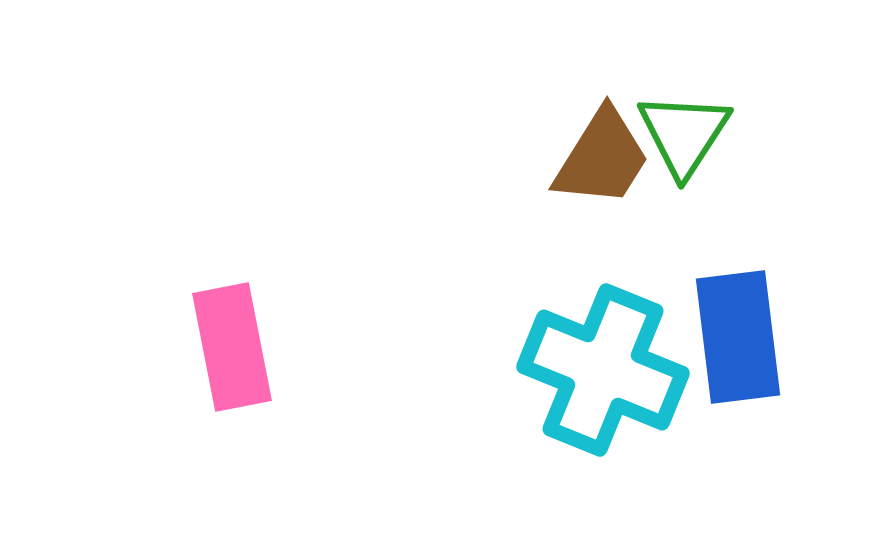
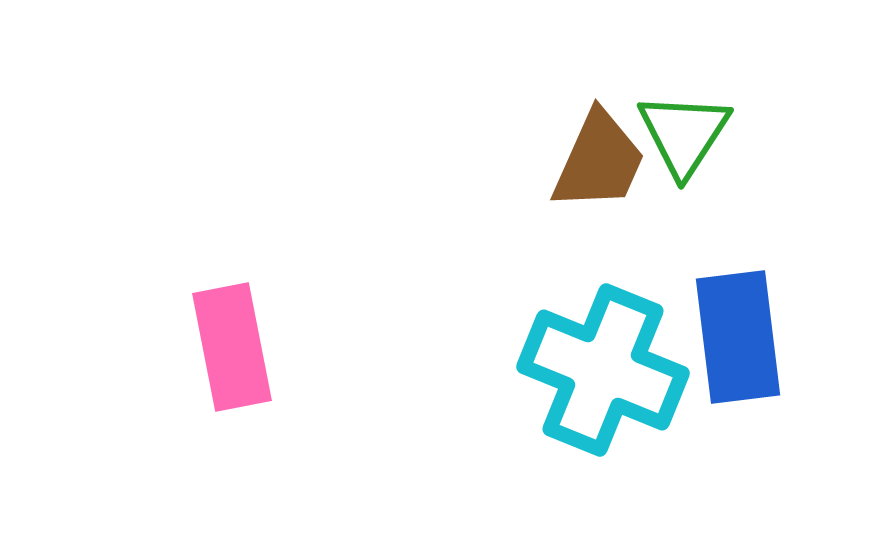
brown trapezoid: moved 3 px left, 3 px down; rotated 8 degrees counterclockwise
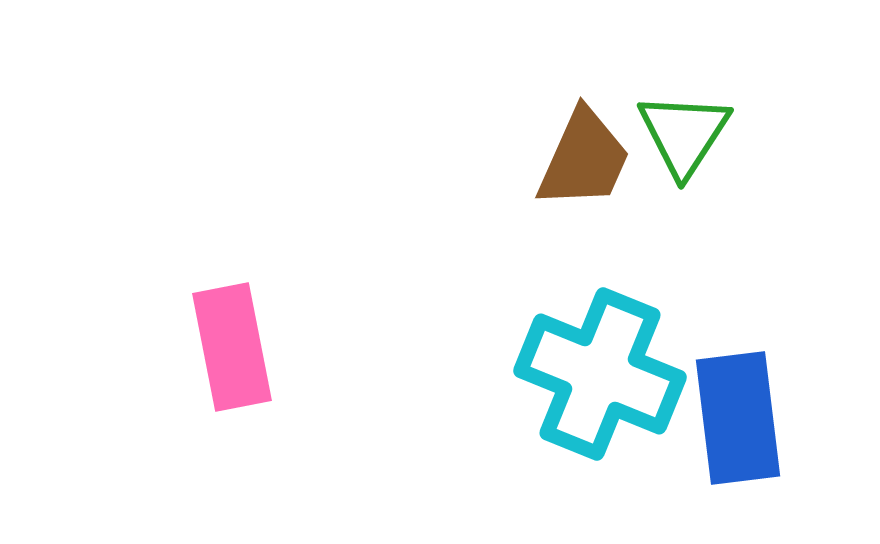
brown trapezoid: moved 15 px left, 2 px up
blue rectangle: moved 81 px down
cyan cross: moved 3 px left, 4 px down
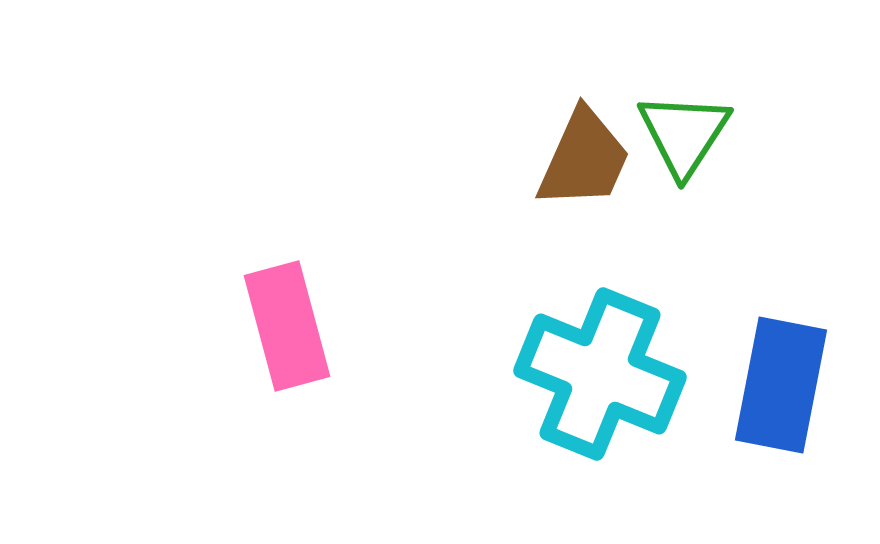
pink rectangle: moved 55 px right, 21 px up; rotated 4 degrees counterclockwise
blue rectangle: moved 43 px right, 33 px up; rotated 18 degrees clockwise
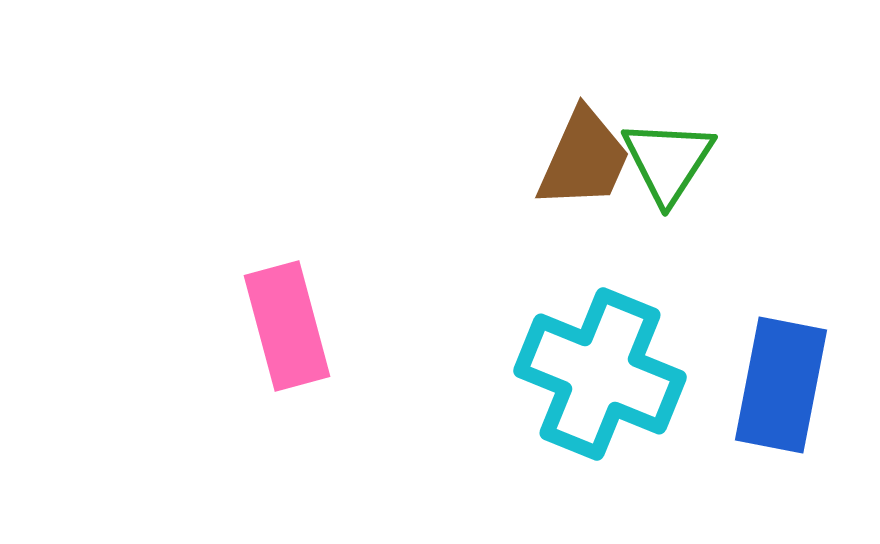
green triangle: moved 16 px left, 27 px down
